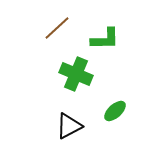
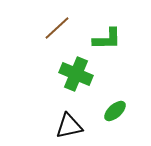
green L-shape: moved 2 px right
black triangle: rotated 16 degrees clockwise
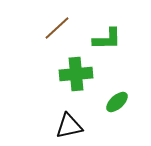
green cross: rotated 28 degrees counterclockwise
green ellipse: moved 2 px right, 9 px up
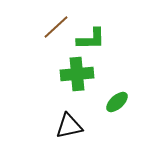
brown line: moved 1 px left, 1 px up
green L-shape: moved 16 px left
green cross: moved 1 px right
